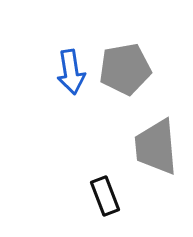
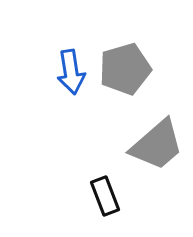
gray pentagon: rotated 6 degrees counterclockwise
gray trapezoid: moved 1 px right, 2 px up; rotated 126 degrees counterclockwise
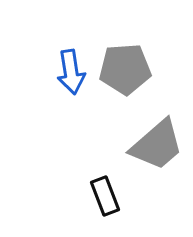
gray pentagon: rotated 12 degrees clockwise
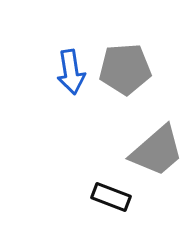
gray trapezoid: moved 6 px down
black rectangle: moved 6 px right, 1 px down; rotated 48 degrees counterclockwise
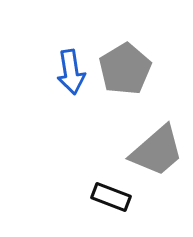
gray pentagon: rotated 27 degrees counterclockwise
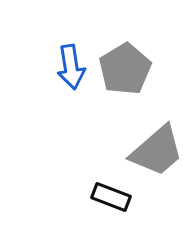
blue arrow: moved 5 px up
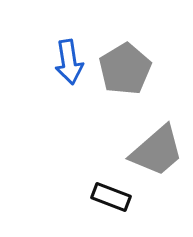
blue arrow: moved 2 px left, 5 px up
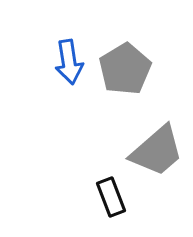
black rectangle: rotated 48 degrees clockwise
